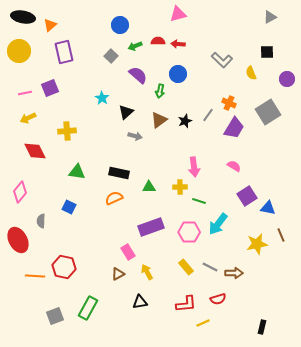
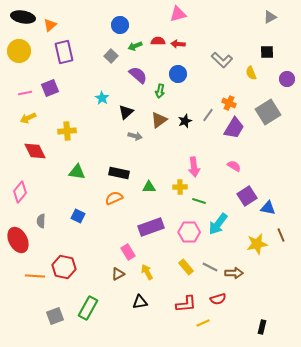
blue square at (69, 207): moved 9 px right, 9 px down
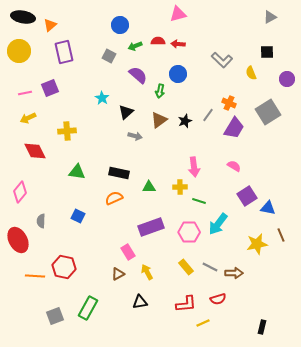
gray square at (111, 56): moved 2 px left; rotated 16 degrees counterclockwise
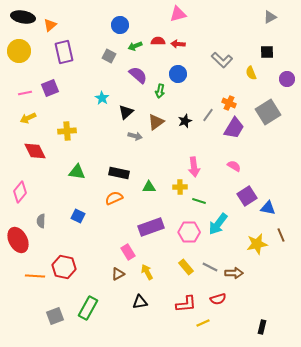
brown triangle at (159, 120): moved 3 px left, 2 px down
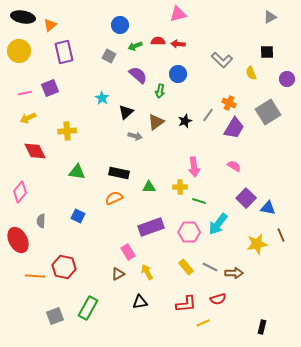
purple square at (247, 196): moved 1 px left, 2 px down; rotated 12 degrees counterclockwise
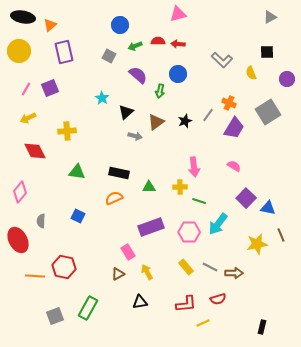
pink line at (25, 93): moved 1 px right, 4 px up; rotated 48 degrees counterclockwise
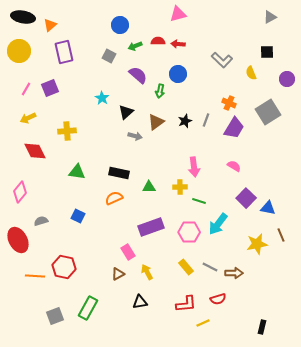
gray line at (208, 115): moved 2 px left, 5 px down; rotated 16 degrees counterclockwise
gray semicircle at (41, 221): rotated 72 degrees clockwise
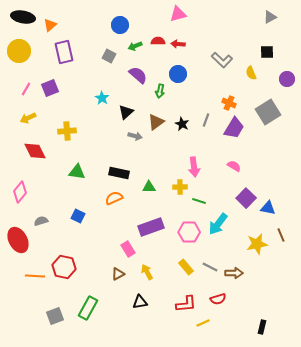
black star at (185, 121): moved 3 px left, 3 px down; rotated 24 degrees counterclockwise
pink rectangle at (128, 252): moved 3 px up
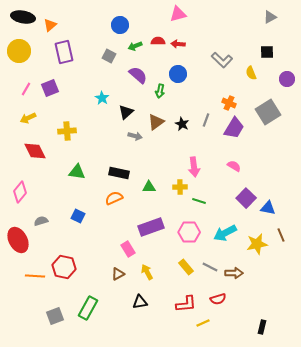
cyan arrow at (218, 224): moved 7 px right, 9 px down; rotated 25 degrees clockwise
